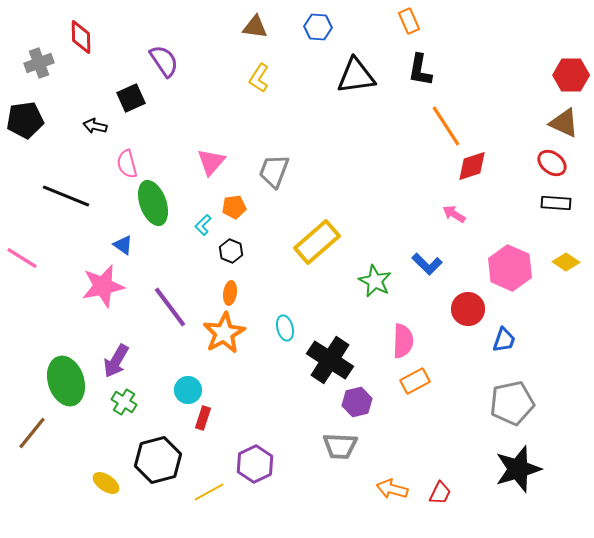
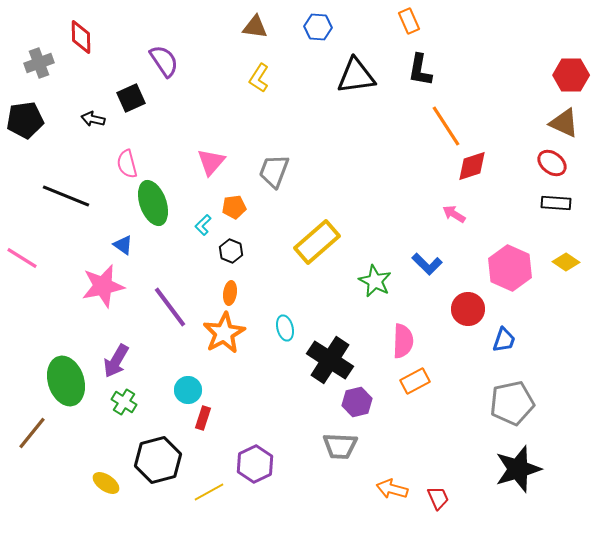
black arrow at (95, 126): moved 2 px left, 7 px up
red trapezoid at (440, 493): moved 2 px left, 5 px down; rotated 50 degrees counterclockwise
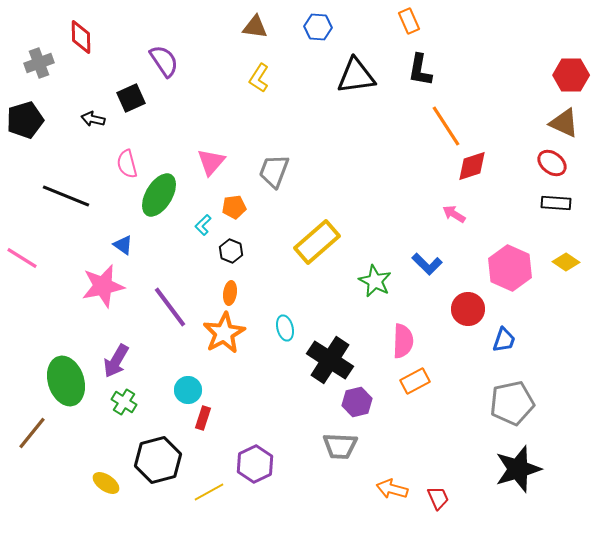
black pentagon at (25, 120): rotated 9 degrees counterclockwise
green ellipse at (153, 203): moved 6 px right, 8 px up; rotated 51 degrees clockwise
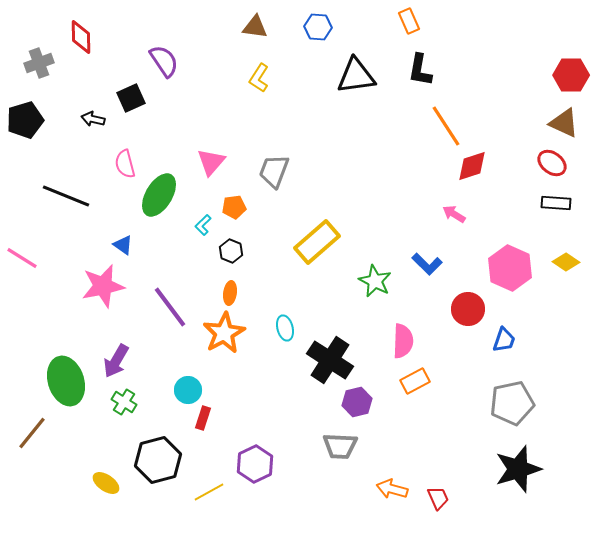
pink semicircle at (127, 164): moved 2 px left
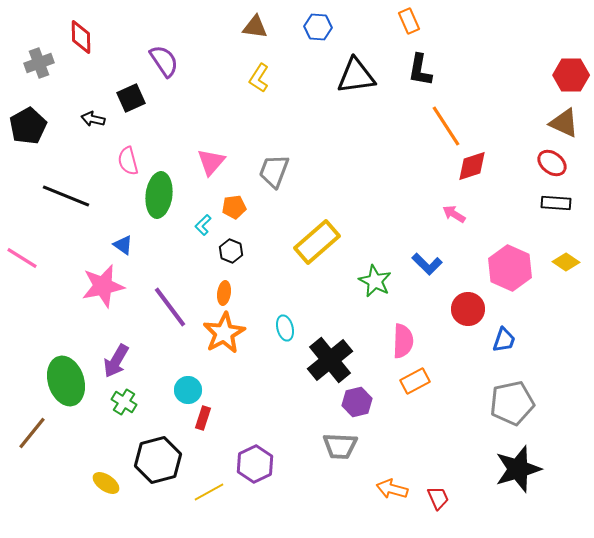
black pentagon at (25, 120): moved 3 px right, 6 px down; rotated 12 degrees counterclockwise
pink semicircle at (125, 164): moved 3 px right, 3 px up
green ellipse at (159, 195): rotated 24 degrees counterclockwise
orange ellipse at (230, 293): moved 6 px left
black cross at (330, 360): rotated 18 degrees clockwise
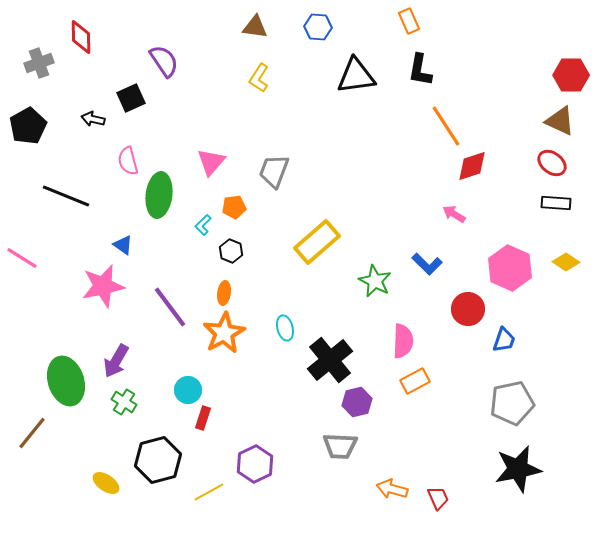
brown triangle at (564, 123): moved 4 px left, 2 px up
black star at (518, 469): rotated 6 degrees clockwise
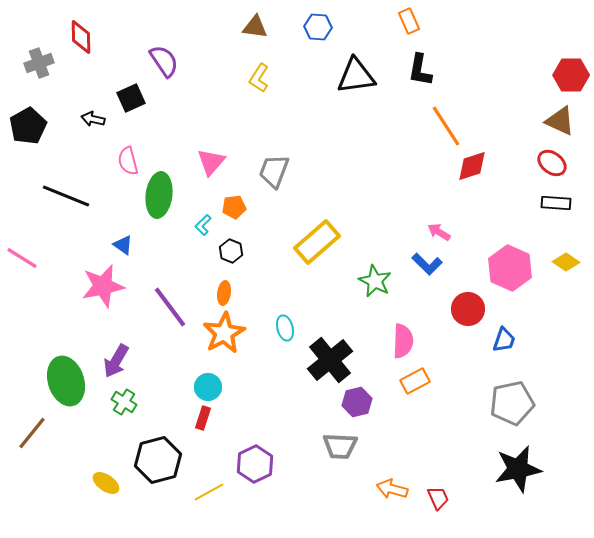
pink arrow at (454, 214): moved 15 px left, 18 px down
cyan circle at (188, 390): moved 20 px right, 3 px up
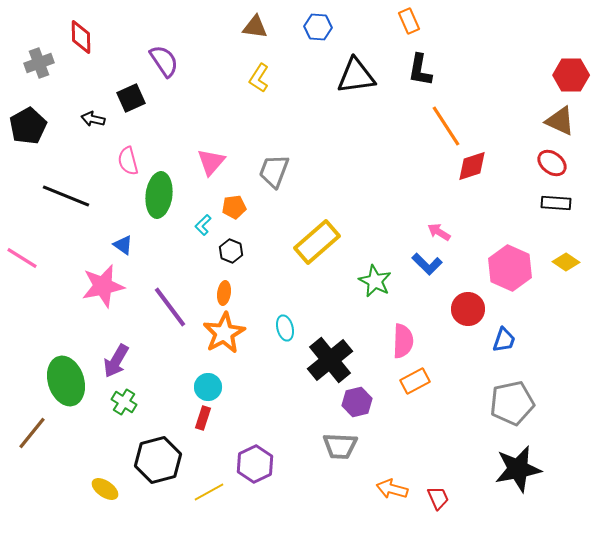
yellow ellipse at (106, 483): moved 1 px left, 6 px down
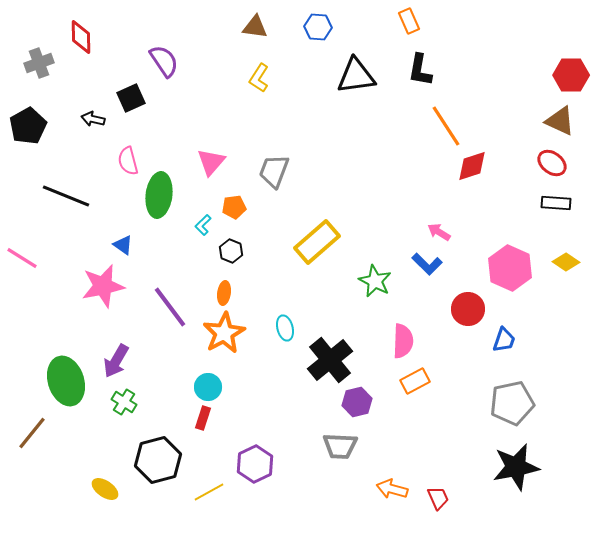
black star at (518, 469): moved 2 px left, 2 px up
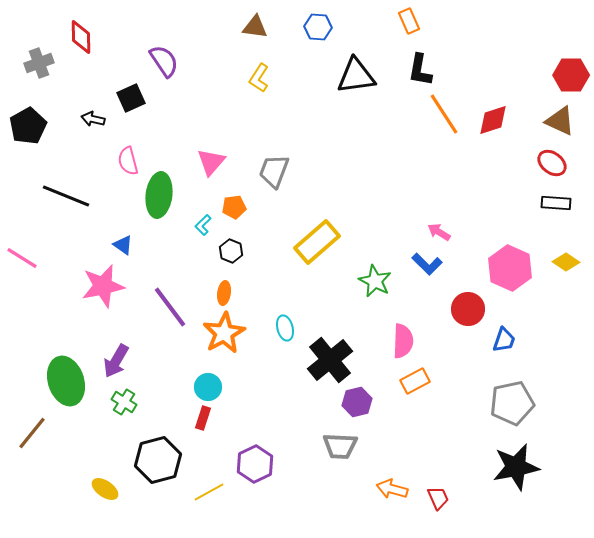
orange line at (446, 126): moved 2 px left, 12 px up
red diamond at (472, 166): moved 21 px right, 46 px up
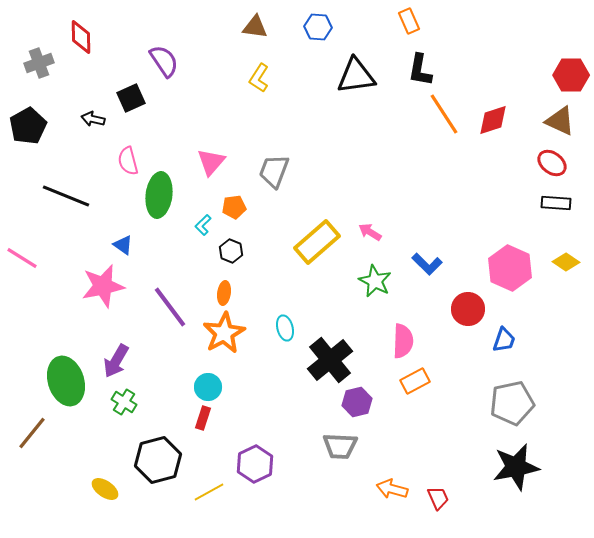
pink arrow at (439, 232): moved 69 px left
